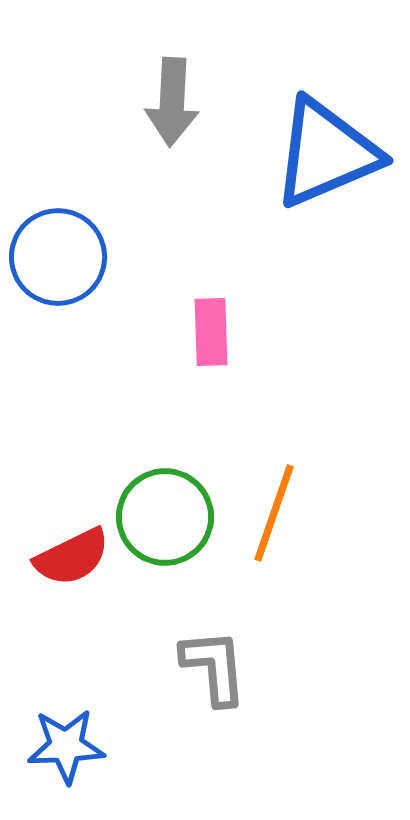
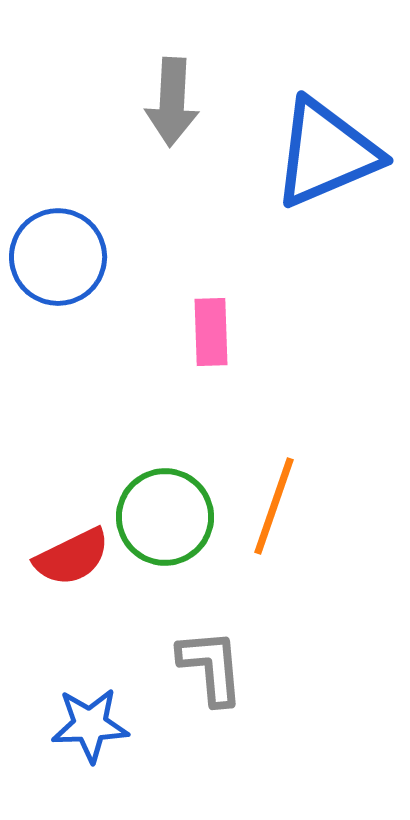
orange line: moved 7 px up
gray L-shape: moved 3 px left
blue star: moved 24 px right, 21 px up
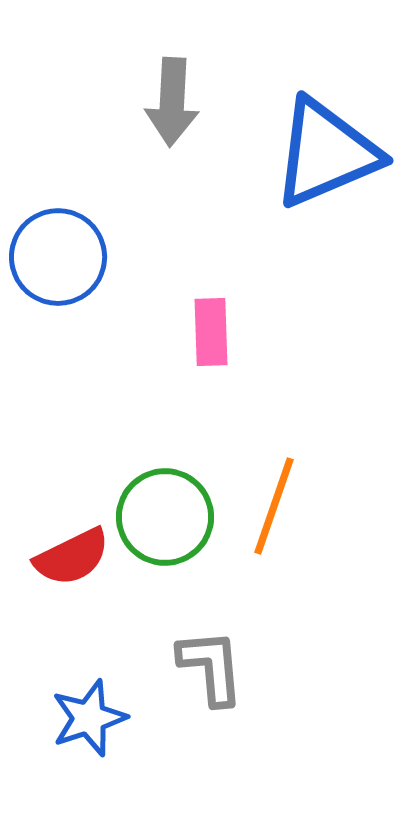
blue star: moved 1 px left, 7 px up; rotated 16 degrees counterclockwise
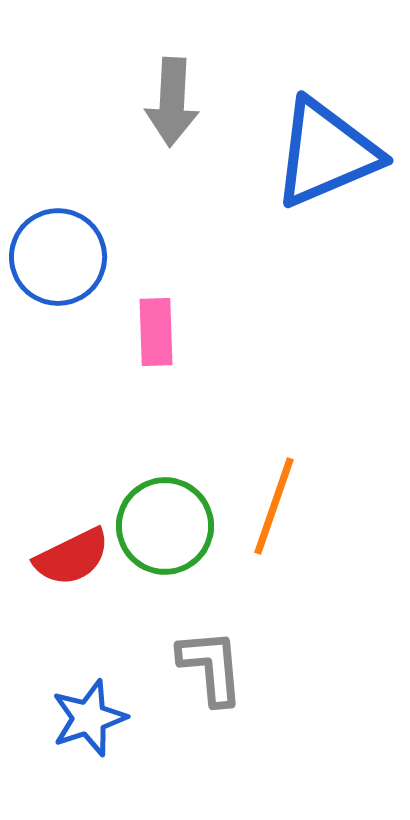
pink rectangle: moved 55 px left
green circle: moved 9 px down
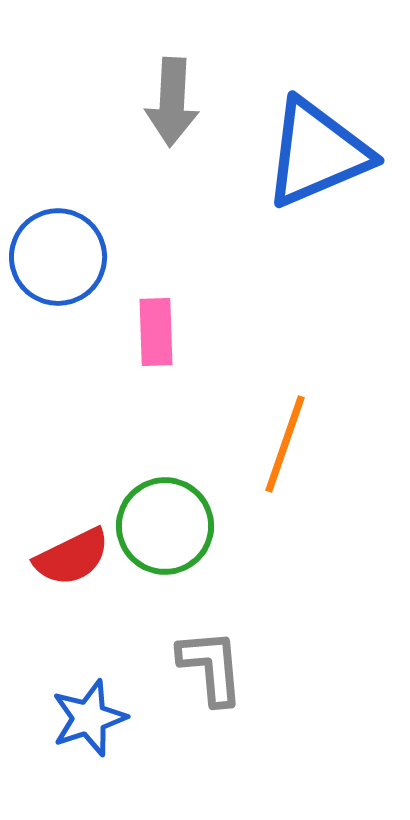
blue triangle: moved 9 px left
orange line: moved 11 px right, 62 px up
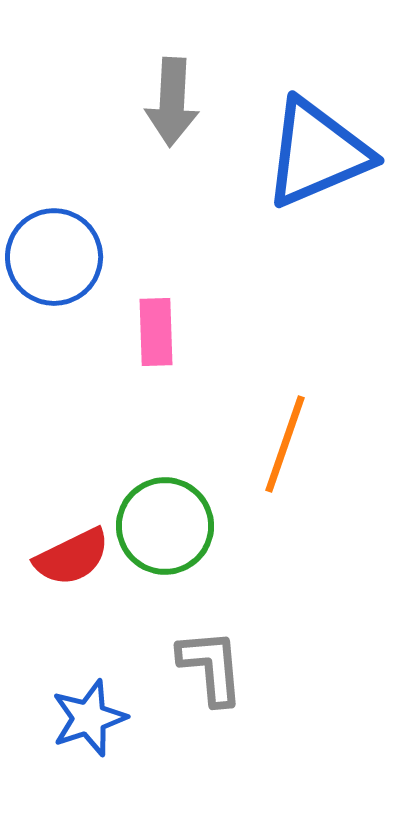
blue circle: moved 4 px left
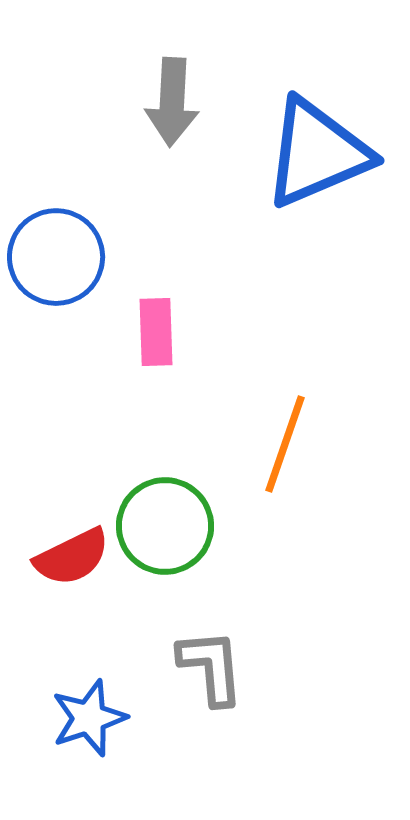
blue circle: moved 2 px right
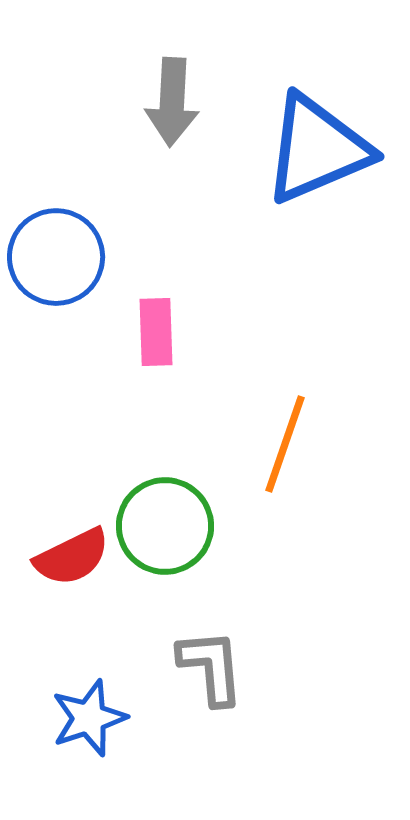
blue triangle: moved 4 px up
